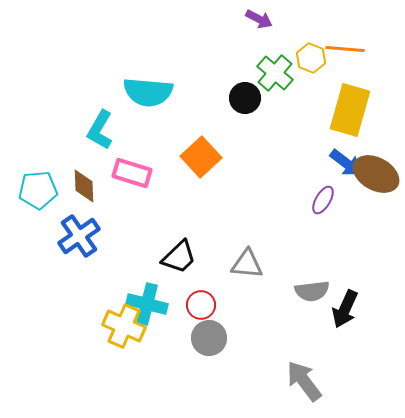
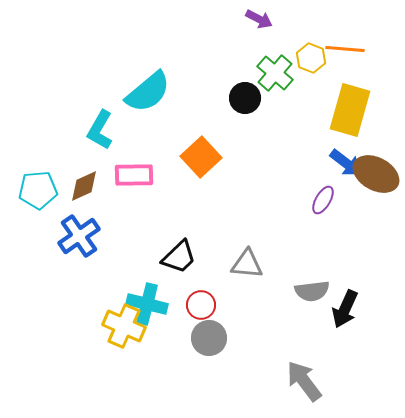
cyan semicircle: rotated 45 degrees counterclockwise
pink rectangle: moved 2 px right, 2 px down; rotated 18 degrees counterclockwise
brown diamond: rotated 68 degrees clockwise
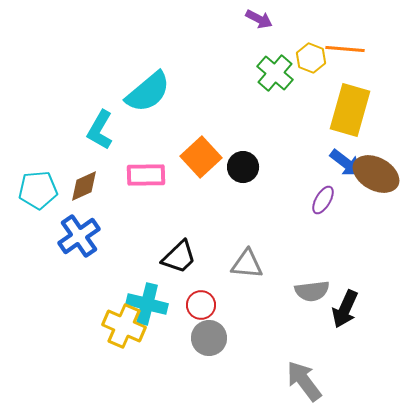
black circle: moved 2 px left, 69 px down
pink rectangle: moved 12 px right
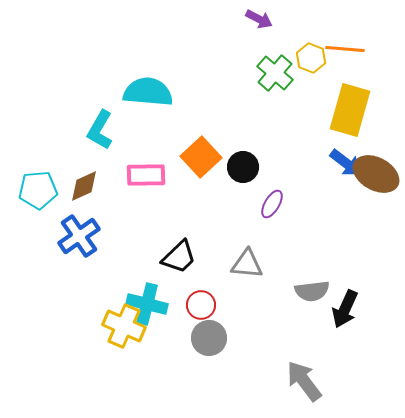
cyan semicircle: rotated 135 degrees counterclockwise
purple ellipse: moved 51 px left, 4 px down
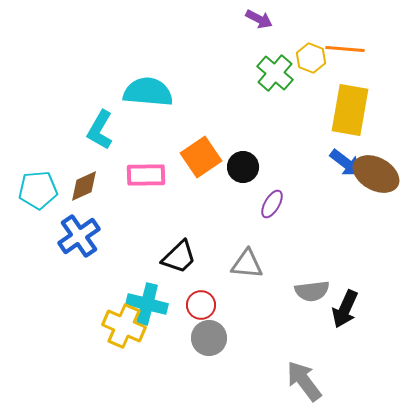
yellow rectangle: rotated 6 degrees counterclockwise
orange square: rotated 9 degrees clockwise
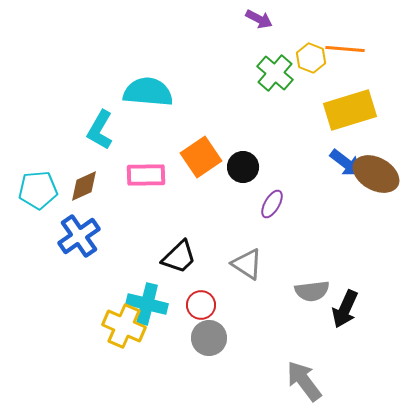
yellow rectangle: rotated 63 degrees clockwise
gray triangle: rotated 28 degrees clockwise
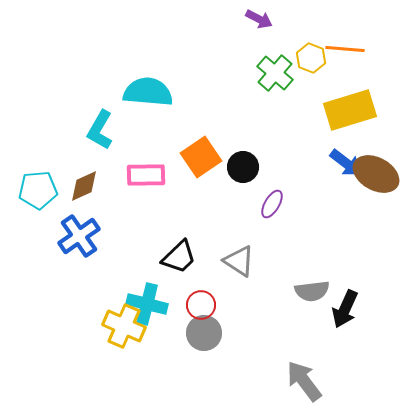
gray triangle: moved 8 px left, 3 px up
gray circle: moved 5 px left, 5 px up
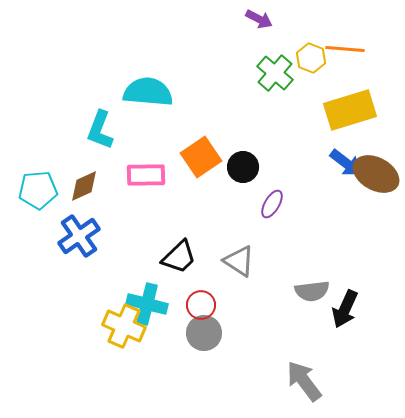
cyan L-shape: rotated 9 degrees counterclockwise
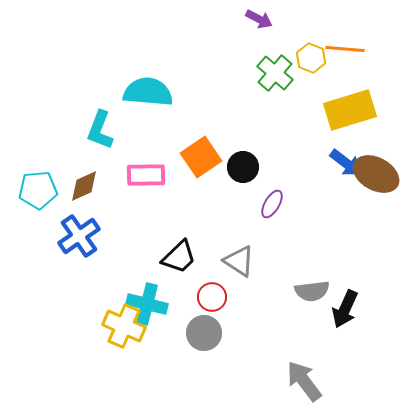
red circle: moved 11 px right, 8 px up
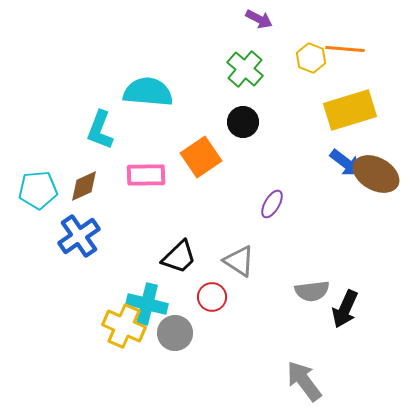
green cross: moved 30 px left, 4 px up
black circle: moved 45 px up
gray circle: moved 29 px left
